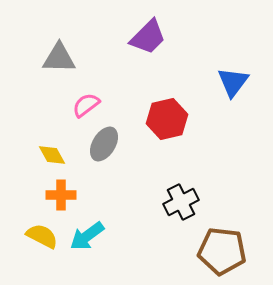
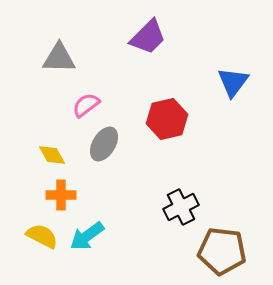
black cross: moved 5 px down
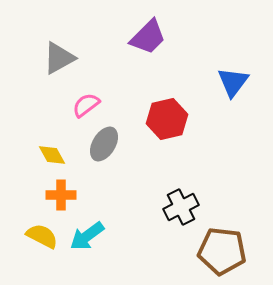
gray triangle: rotated 30 degrees counterclockwise
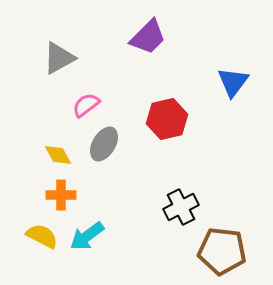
yellow diamond: moved 6 px right
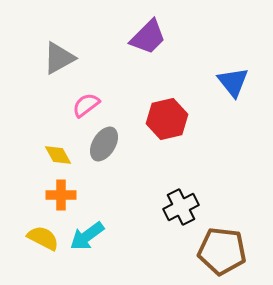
blue triangle: rotated 16 degrees counterclockwise
yellow semicircle: moved 1 px right, 2 px down
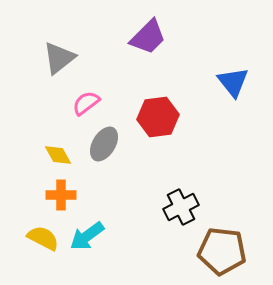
gray triangle: rotated 9 degrees counterclockwise
pink semicircle: moved 2 px up
red hexagon: moved 9 px left, 2 px up; rotated 6 degrees clockwise
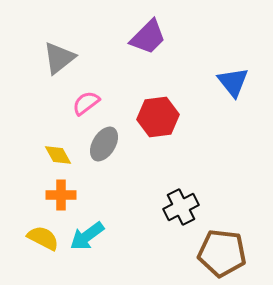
brown pentagon: moved 2 px down
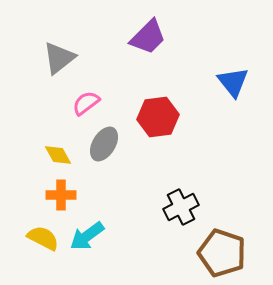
brown pentagon: rotated 12 degrees clockwise
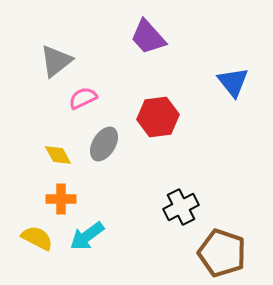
purple trapezoid: rotated 93 degrees clockwise
gray triangle: moved 3 px left, 3 px down
pink semicircle: moved 3 px left, 5 px up; rotated 12 degrees clockwise
orange cross: moved 4 px down
yellow semicircle: moved 6 px left
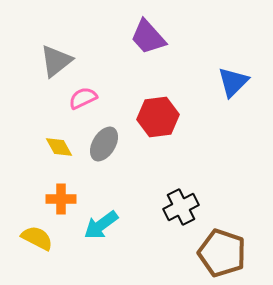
blue triangle: rotated 24 degrees clockwise
yellow diamond: moved 1 px right, 8 px up
cyan arrow: moved 14 px right, 11 px up
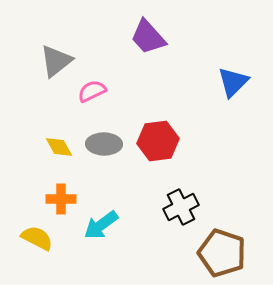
pink semicircle: moved 9 px right, 7 px up
red hexagon: moved 24 px down
gray ellipse: rotated 60 degrees clockwise
